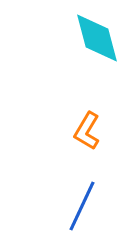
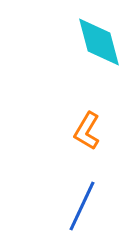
cyan diamond: moved 2 px right, 4 px down
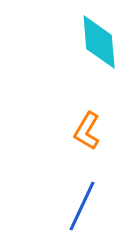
cyan diamond: rotated 10 degrees clockwise
